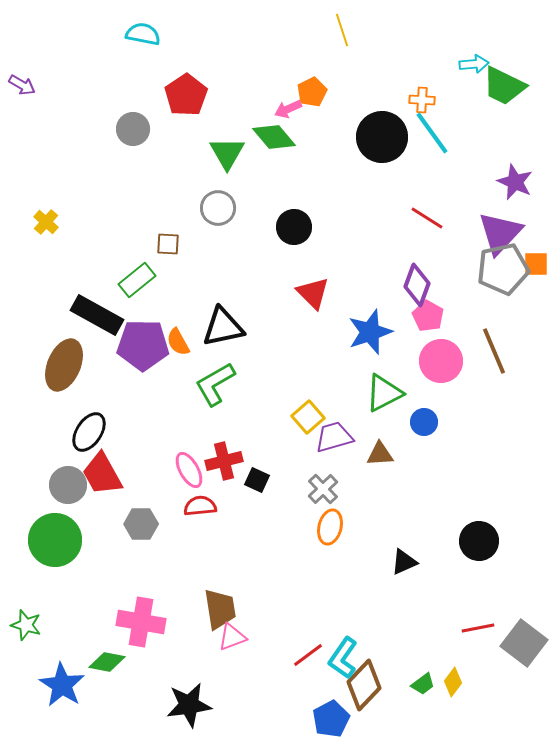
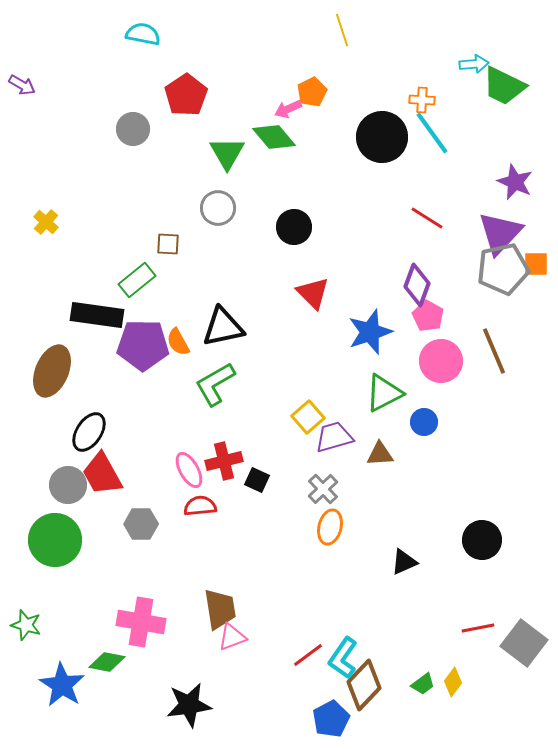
black rectangle at (97, 315): rotated 21 degrees counterclockwise
brown ellipse at (64, 365): moved 12 px left, 6 px down
black circle at (479, 541): moved 3 px right, 1 px up
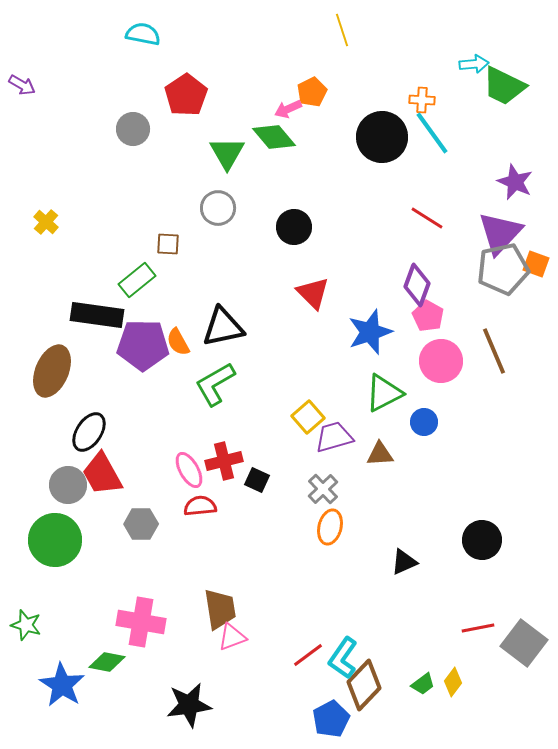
orange square at (536, 264): rotated 20 degrees clockwise
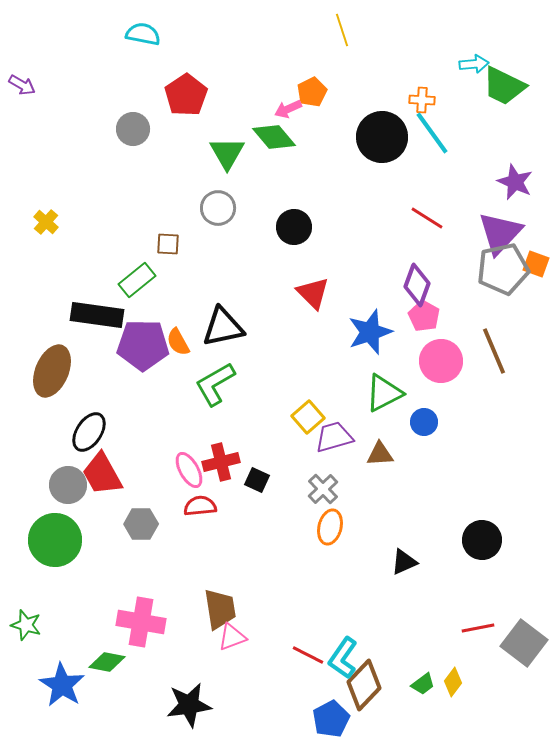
pink pentagon at (428, 316): moved 4 px left
red cross at (224, 461): moved 3 px left, 1 px down
red line at (308, 655): rotated 64 degrees clockwise
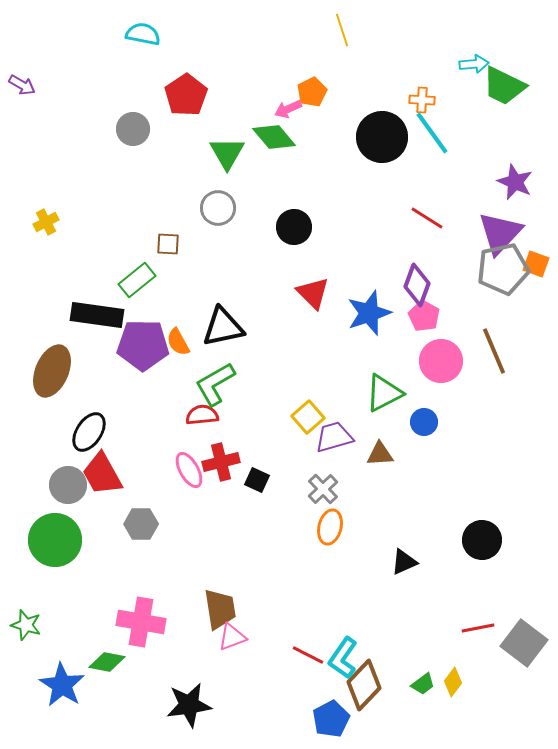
yellow cross at (46, 222): rotated 20 degrees clockwise
blue star at (370, 332): moved 1 px left, 19 px up
red semicircle at (200, 506): moved 2 px right, 91 px up
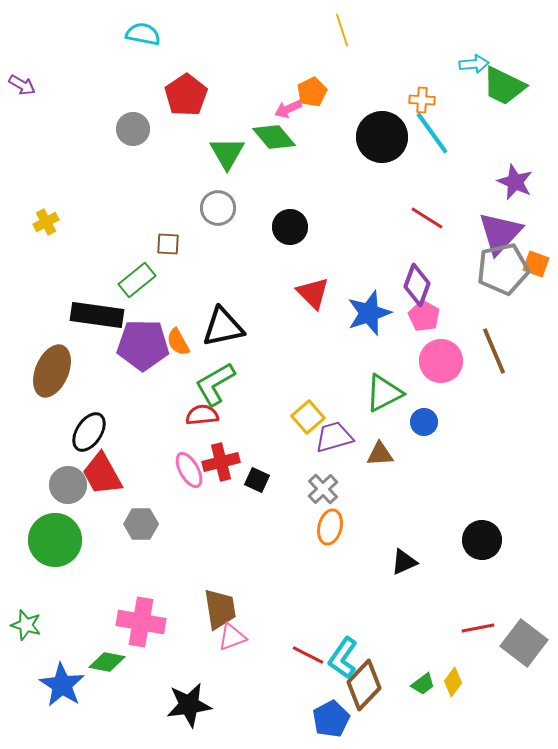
black circle at (294, 227): moved 4 px left
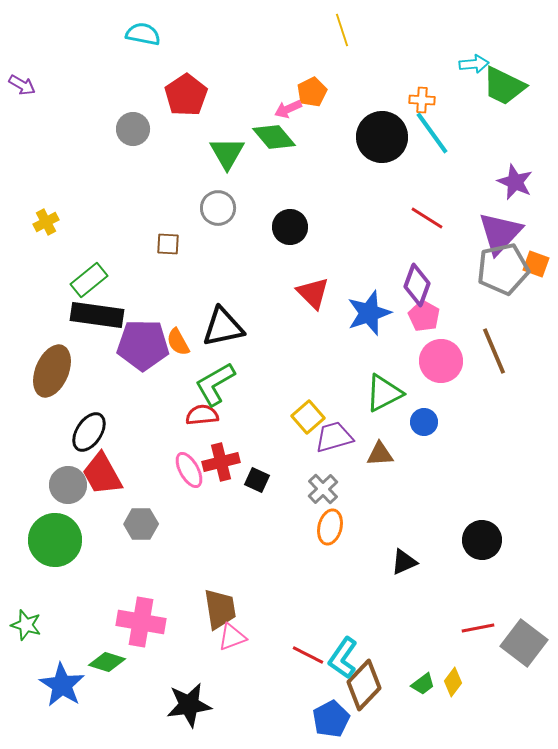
green rectangle at (137, 280): moved 48 px left
green diamond at (107, 662): rotated 6 degrees clockwise
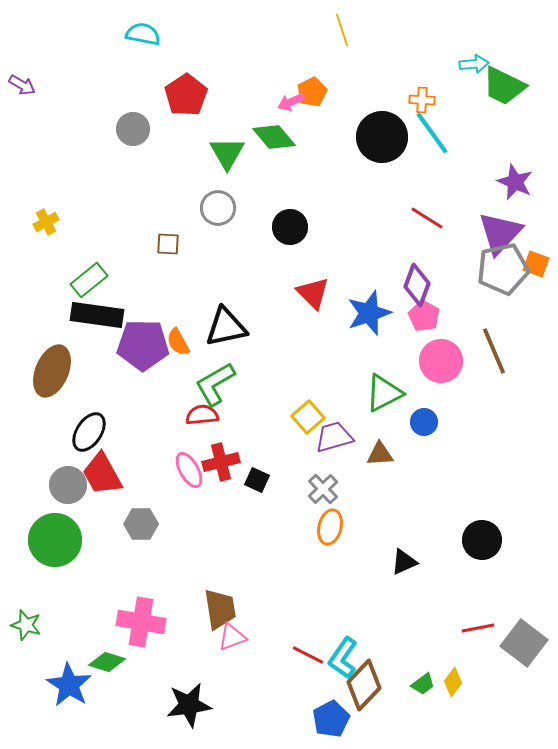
pink arrow at (288, 109): moved 3 px right, 7 px up
black triangle at (223, 327): moved 3 px right
blue star at (62, 685): moved 7 px right
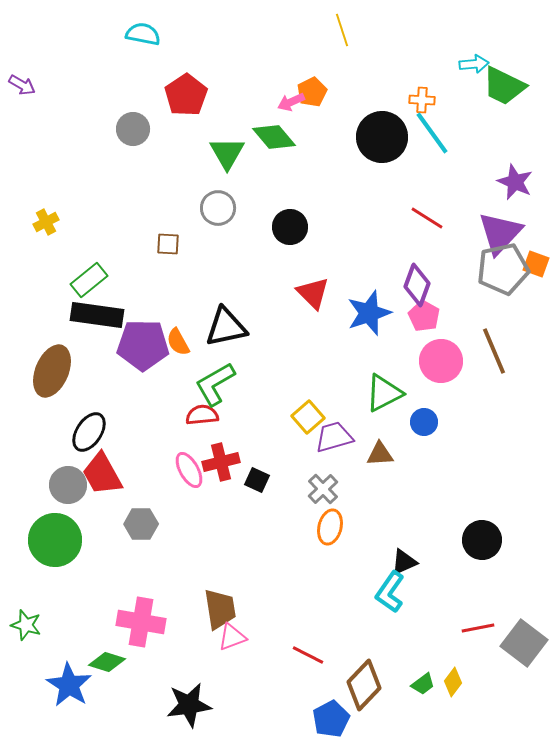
cyan L-shape at (343, 658): moved 47 px right, 66 px up
